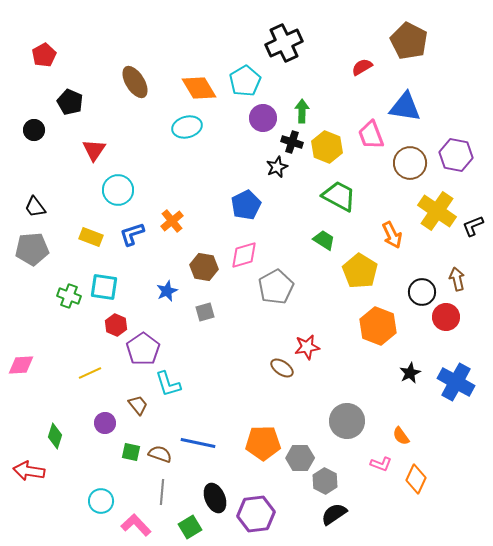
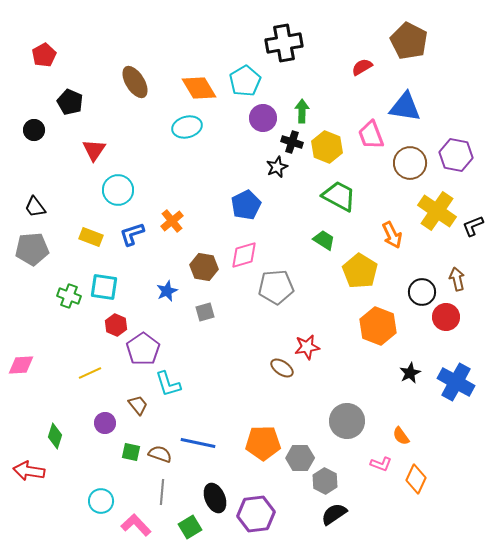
black cross at (284, 43): rotated 15 degrees clockwise
gray pentagon at (276, 287): rotated 24 degrees clockwise
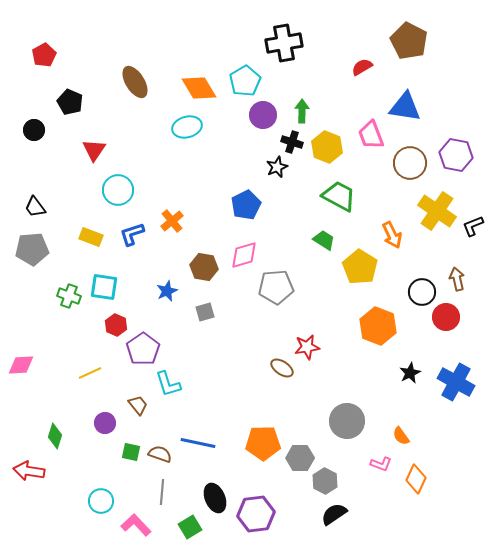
purple circle at (263, 118): moved 3 px up
yellow pentagon at (360, 271): moved 4 px up
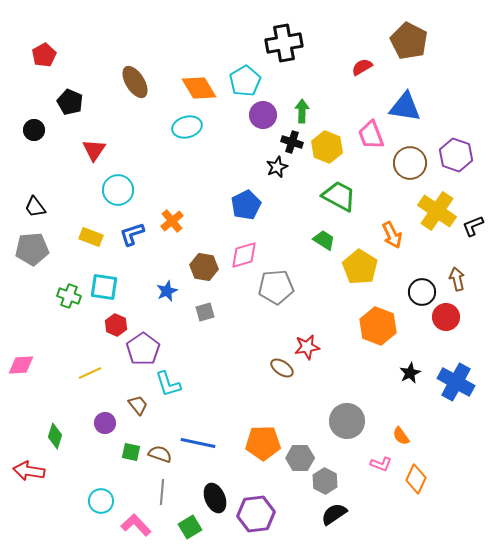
purple hexagon at (456, 155): rotated 8 degrees clockwise
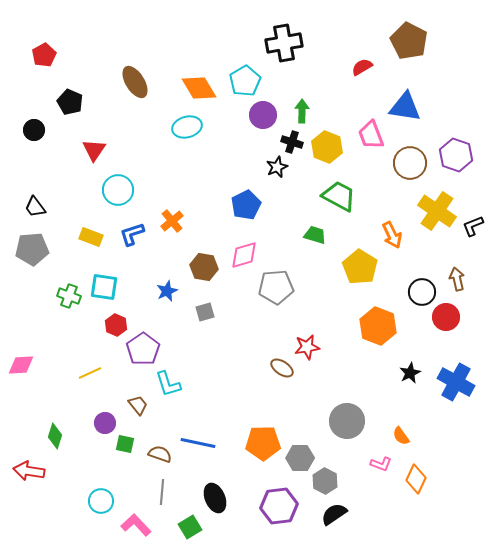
green trapezoid at (324, 240): moved 9 px left, 5 px up; rotated 15 degrees counterclockwise
green square at (131, 452): moved 6 px left, 8 px up
purple hexagon at (256, 514): moved 23 px right, 8 px up
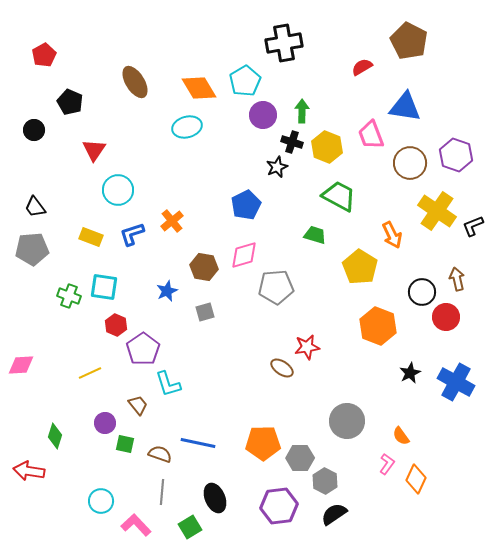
pink L-shape at (381, 464): moved 6 px right; rotated 75 degrees counterclockwise
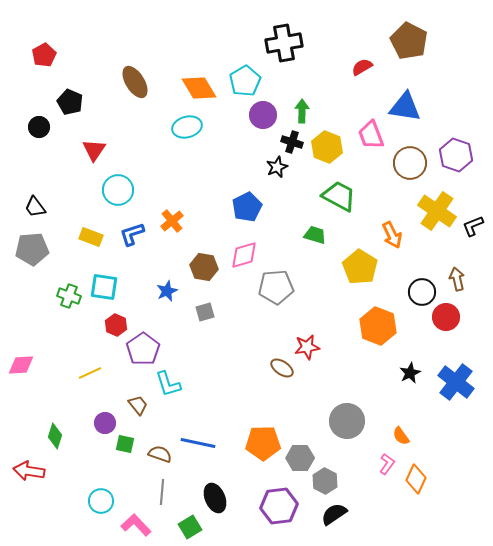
black circle at (34, 130): moved 5 px right, 3 px up
blue pentagon at (246, 205): moved 1 px right, 2 px down
blue cross at (456, 382): rotated 9 degrees clockwise
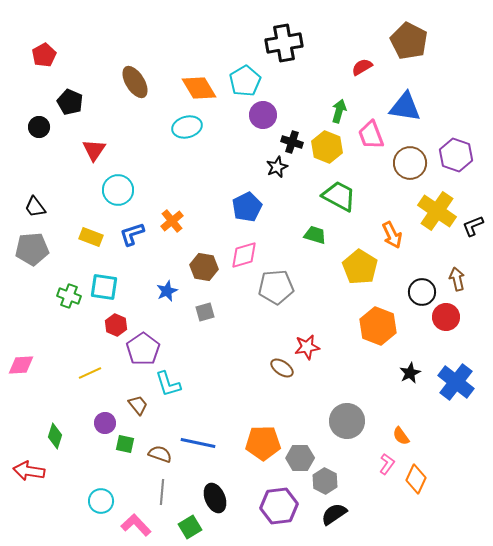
green arrow at (302, 111): moved 37 px right; rotated 15 degrees clockwise
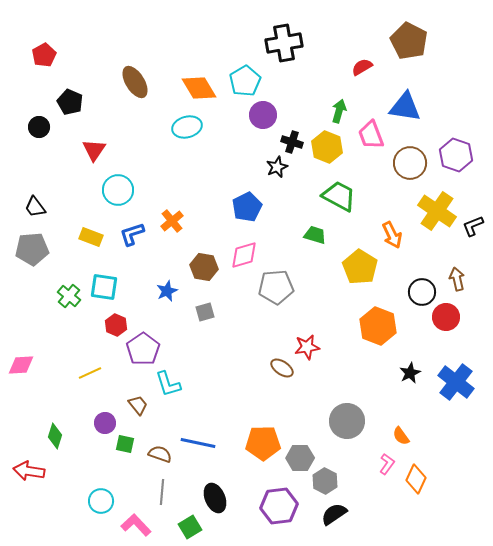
green cross at (69, 296): rotated 20 degrees clockwise
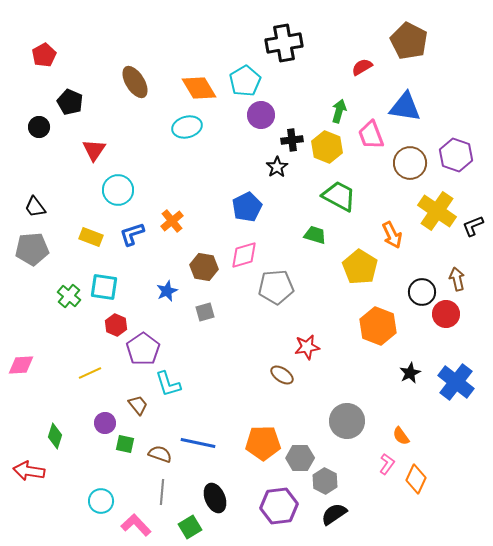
purple circle at (263, 115): moved 2 px left
black cross at (292, 142): moved 2 px up; rotated 25 degrees counterclockwise
black star at (277, 167): rotated 10 degrees counterclockwise
red circle at (446, 317): moved 3 px up
brown ellipse at (282, 368): moved 7 px down
